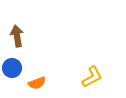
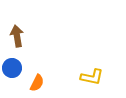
yellow L-shape: rotated 40 degrees clockwise
orange semicircle: rotated 42 degrees counterclockwise
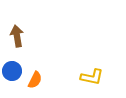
blue circle: moved 3 px down
orange semicircle: moved 2 px left, 3 px up
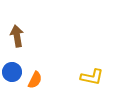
blue circle: moved 1 px down
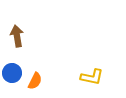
blue circle: moved 1 px down
orange semicircle: moved 1 px down
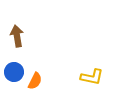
blue circle: moved 2 px right, 1 px up
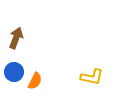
brown arrow: moved 1 px left, 2 px down; rotated 30 degrees clockwise
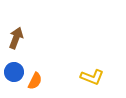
yellow L-shape: rotated 10 degrees clockwise
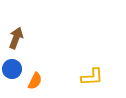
blue circle: moved 2 px left, 3 px up
yellow L-shape: rotated 25 degrees counterclockwise
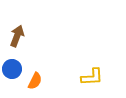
brown arrow: moved 1 px right, 2 px up
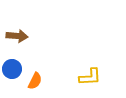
brown arrow: rotated 75 degrees clockwise
yellow L-shape: moved 2 px left
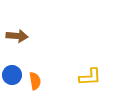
blue circle: moved 6 px down
orange semicircle: rotated 36 degrees counterclockwise
